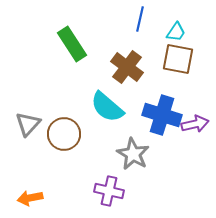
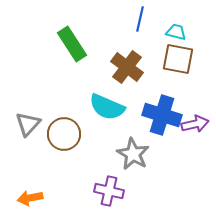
cyan trapezoid: rotated 110 degrees counterclockwise
cyan semicircle: rotated 18 degrees counterclockwise
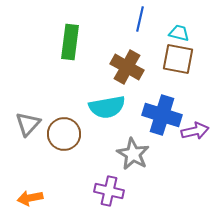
cyan trapezoid: moved 3 px right, 1 px down
green rectangle: moved 2 px left, 2 px up; rotated 40 degrees clockwise
brown cross: rotated 8 degrees counterclockwise
cyan semicircle: rotated 33 degrees counterclockwise
purple arrow: moved 7 px down
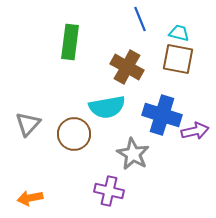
blue line: rotated 35 degrees counterclockwise
brown circle: moved 10 px right
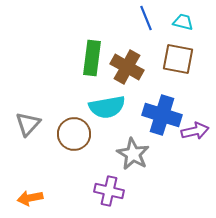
blue line: moved 6 px right, 1 px up
cyan trapezoid: moved 4 px right, 11 px up
green rectangle: moved 22 px right, 16 px down
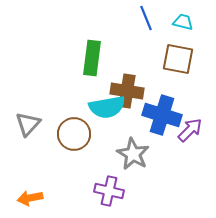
brown cross: moved 24 px down; rotated 20 degrees counterclockwise
purple arrow: moved 5 px left, 1 px up; rotated 32 degrees counterclockwise
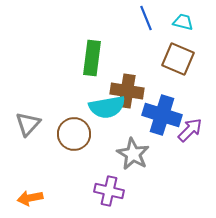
brown square: rotated 12 degrees clockwise
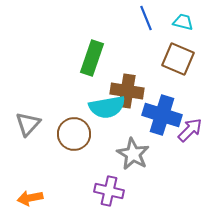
green rectangle: rotated 12 degrees clockwise
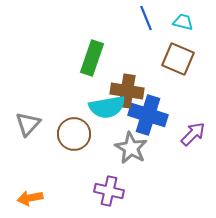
blue cross: moved 14 px left
purple arrow: moved 3 px right, 4 px down
gray star: moved 2 px left, 6 px up
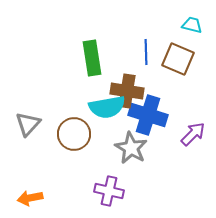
blue line: moved 34 px down; rotated 20 degrees clockwise
cyan trapezoid: moved 9 px right, 3 px down
green rectangle: rotated 28 degrees counterclockwise
